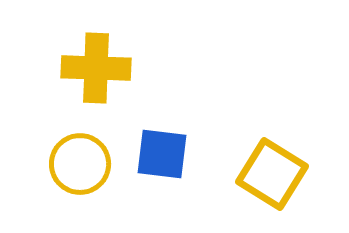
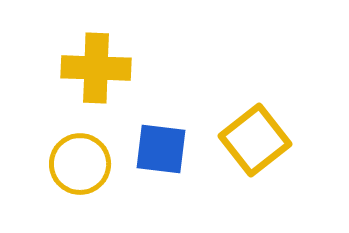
blue square: moved 1 px left, 5 px up
yellow square: moved 17 px left, 34 px up; rotated 20 degrees clockwise
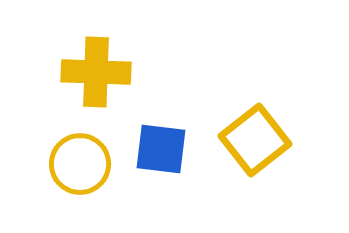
yellow cross: moved 4 px down
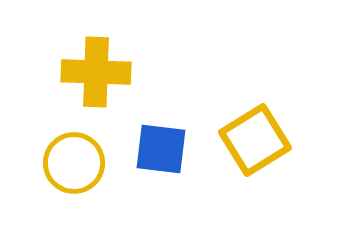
yellow square: rotated 6 degrees clockwise
yellow circle: moved 6 px left, 1 px up
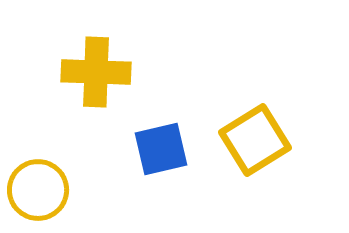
blue square: rotated 20 degrees counterclockwise
yellow circle: moved 36 px left, 27 px down
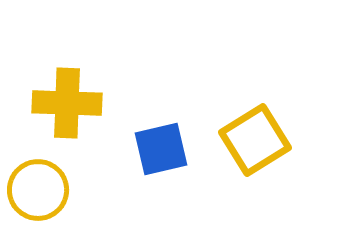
yellow cross: moved 29 px left, 31 px down
